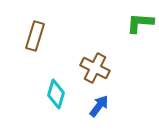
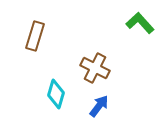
green L-shape: rotated 44 degrees clockwise
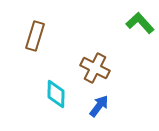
cyan diamond: rotated 16 degrees counterclockwise
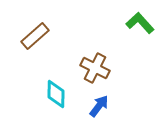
brown rectangle: rotated 32 degrees clockwise
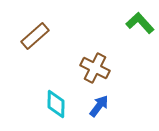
cyan diamond: moved 10 px down
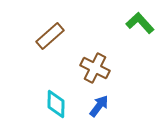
brown rectangle: moved 15 px right
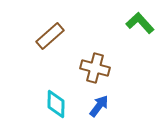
brown cross: rotated 12 degrees counterclockwise
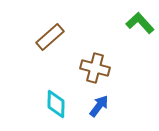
brown rectangle: moved 1 px down
